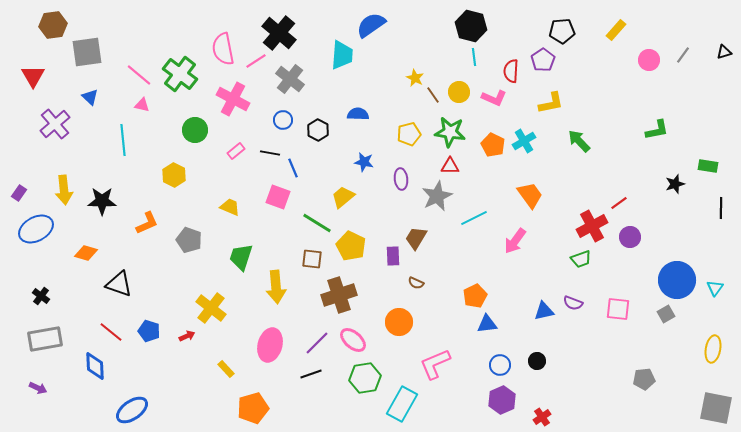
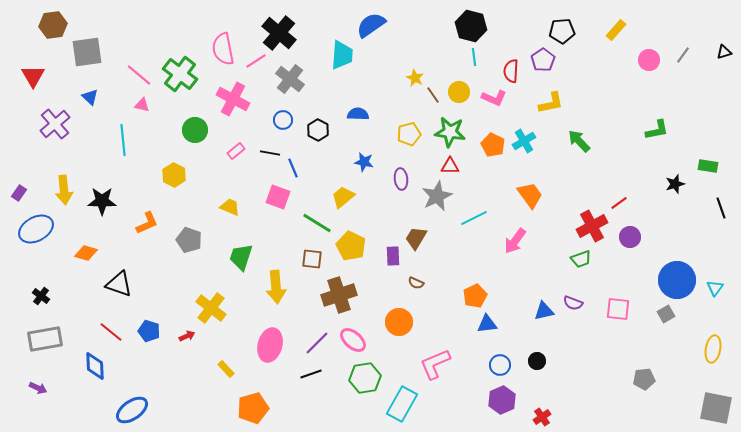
black line at (721, 208): rotated 20 degrees counterclockwise
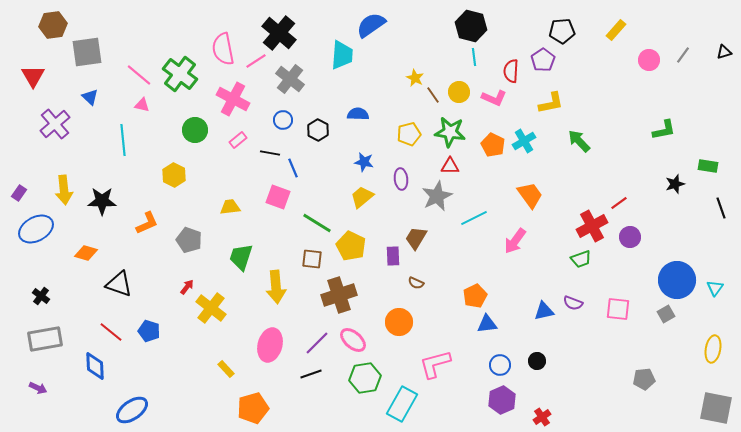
green L-shape at (657, 130): moved 7 px right
pink rectangle at (236, 151): moved 2 px right, 11 px up
yellow trapezoid at (343, 197): moved 19 px right
yellow trapezoid at (230, 207): rotated 30 degrees counterclockwise
red arrow at (187, 336): moved 49 px up; rotated 28 degrees counterclockwise
pink L-shape at (435, 364): rotated 8 degrees clockwise
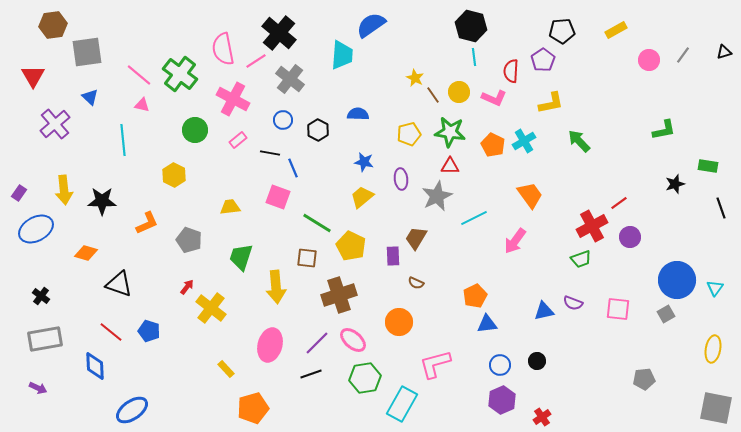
yellow rectangle at (616, 30): rotated 20 degrees clockwise
brown square at (312, 259): moved 5 px left, 1 px up
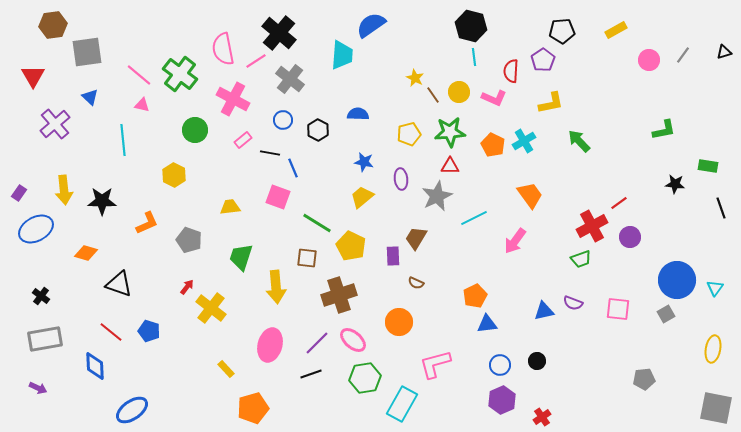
green star at (450, 132): rotated 12 degrees counterclockwise
pink rectangle at (238, 140): moved 5 px right
black star at (675, 184): rotated 24 degrees clockwise
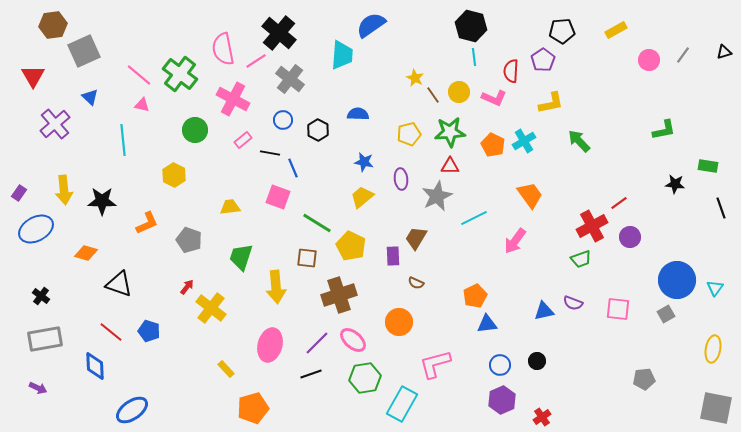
gray square at (87, 52): moved 3 px left, 1 px up; rotated 16 degrees counterclockwise
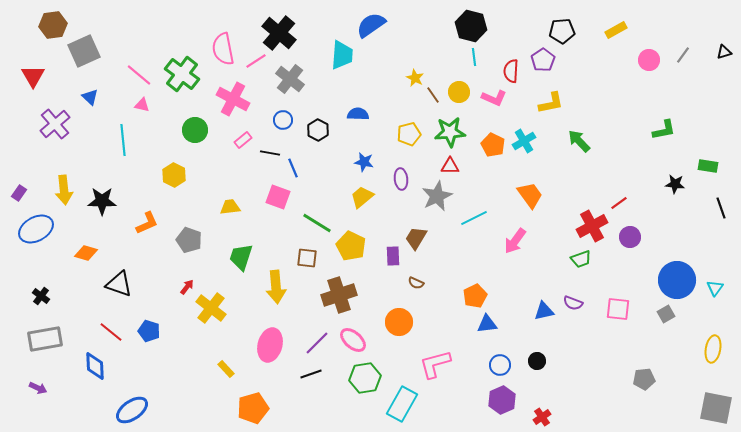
green cross at (180, 74): moved 2 px right
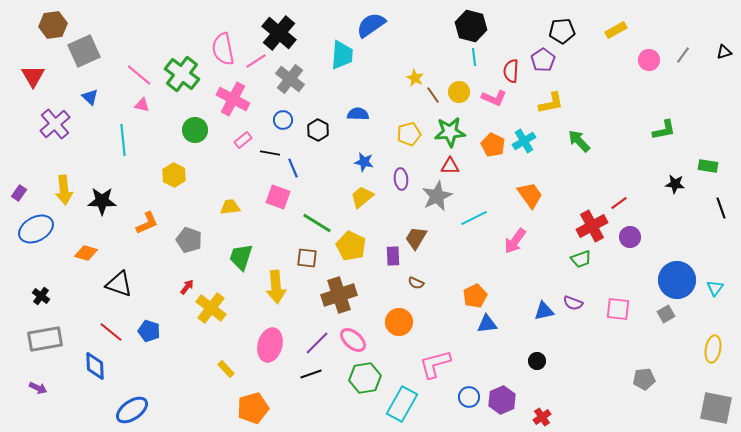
blue circle at (500, 365): moved 31 px left, 32 px down
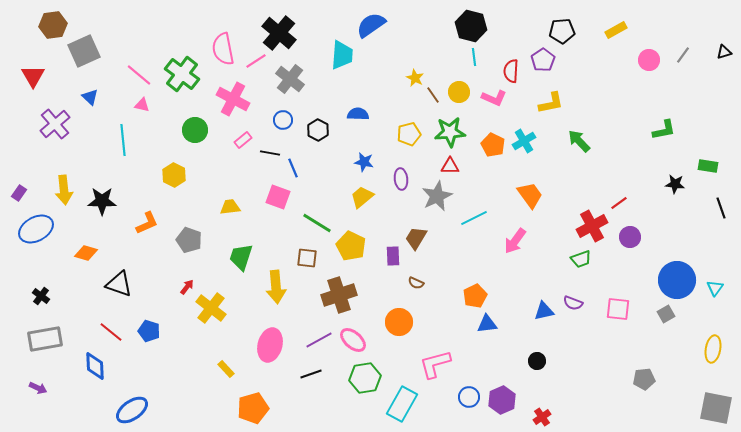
purple line at (317, 343): moved 2 px right, 3 px up; rotated 16 degrees clockwise
